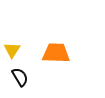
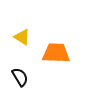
yellow triangle: moved 10 px right, 13 px up; rotated 30 degrees counterclockwise
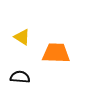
black semicircle: rotated 54 degrees counterclockwise
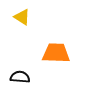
yellow triangle: moved 20 px up
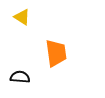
orange trapezoid: rotated 80 degrees clockwise
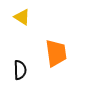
black semicircle: moved 7 px up; rotated 84 degrees clockwise
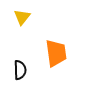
yellow triangle: rotated 36 degrees clockwise
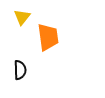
orange trapezoid: moved 8 px left, 16 px up
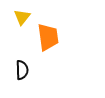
black semicircle: moved 2 px right
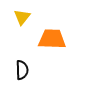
orange trapezoid: moved 4 px right, 2 px down; rotated 80 degrees counterclockwise
